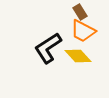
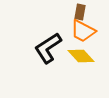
brown rectangle: rotated 42 degrees clockwise
yellow diamond: moved 3 px right
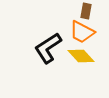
brown rectangle: moved 6 px right, 1 px up
orange trapezoid: moved 1 px left, 1 px down
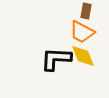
black L-shape: moved 8 px right, 11 px down; rotated 36 degrees clockwise
yellow diamond: moved 2 px right; rotated 20 degrees clockwise
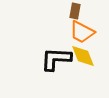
brown rectangle: moved 11 px left
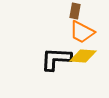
yellow diamond: rotated 64 degrees counterclockwise
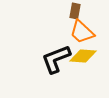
orange trapezoid: rotated 16 degrees clockwise
black L-shape: rotated 24 degrees counterclockwise
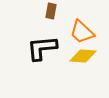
brown rectangle: moved 24 px left
black L-shape: moved 14 px left, 11 px up; rotated 16 degrees clockwise
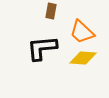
yellow diamond: moved 2 px down
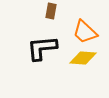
orange trapezoid: moved 3 px right
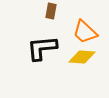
yellow diamond: moved 1 px left, 1 px up
